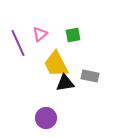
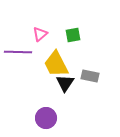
purple line: moved 9 px down; rotated 64 degrees counterclockwise
black triangle: rotated 48 degrees counterclockwise
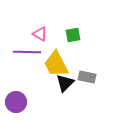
pink triangle: rotated 49 degrees counterclockwise
purple line: moved 9 px right
gray rectangle: moved 3 px left, 1 px down
black triangle: rotated 12 degrees clockwise
purple circle: moved 30 px left, 16 px up
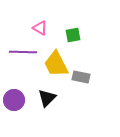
pink triangle: moved 6 px up
purple line: moved 4 px left
gray rectangle: moved 6 px left
black triangle: moved 18 px left, 15 px down
purple circle: moved 2 px left, 2 px up
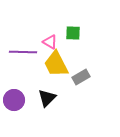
pink triangle: moved 10 px right, 14 px down
green square: moved 2 px up; rotated 14 degrees clockwise
gray rectangle: rotated 42 degrees counterclockwise
